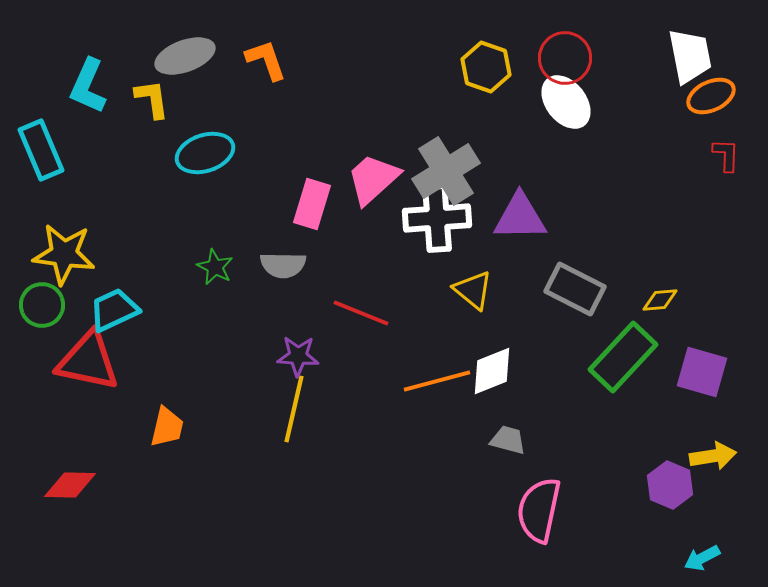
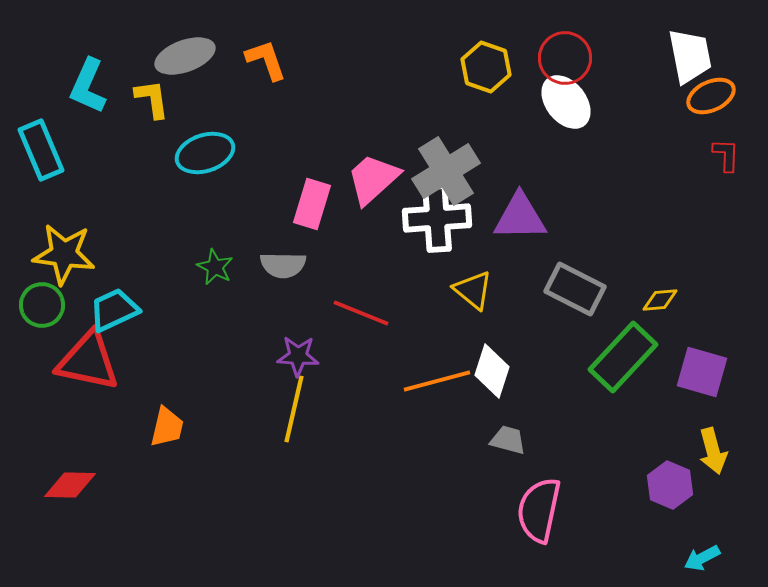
white diamond: rotated 50 degrees counterclockwise
yellow arrow: moved 5 px up; rotated 84 degrees clockwise
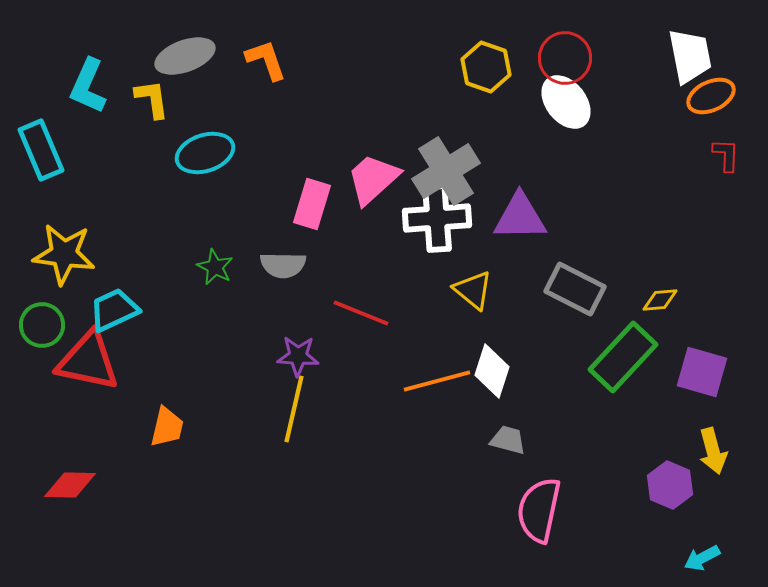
green circle: moved 20 px down
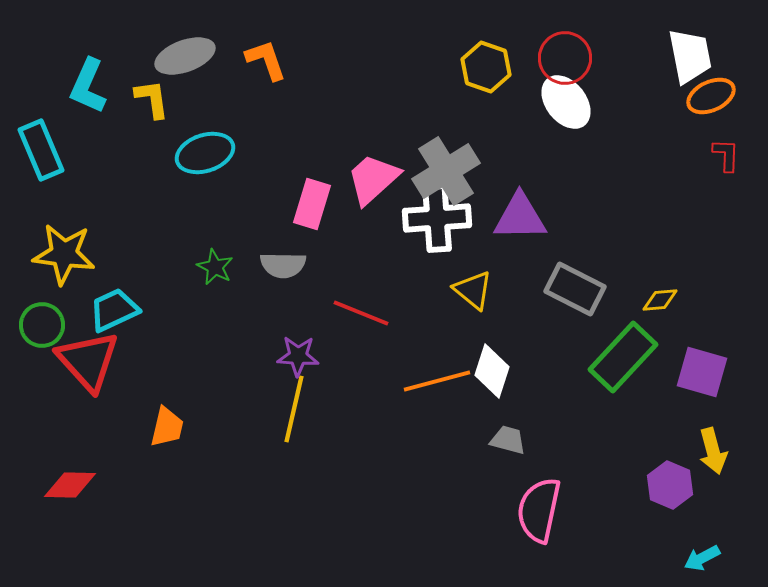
red triangle: rotated 36 degrees clockwise
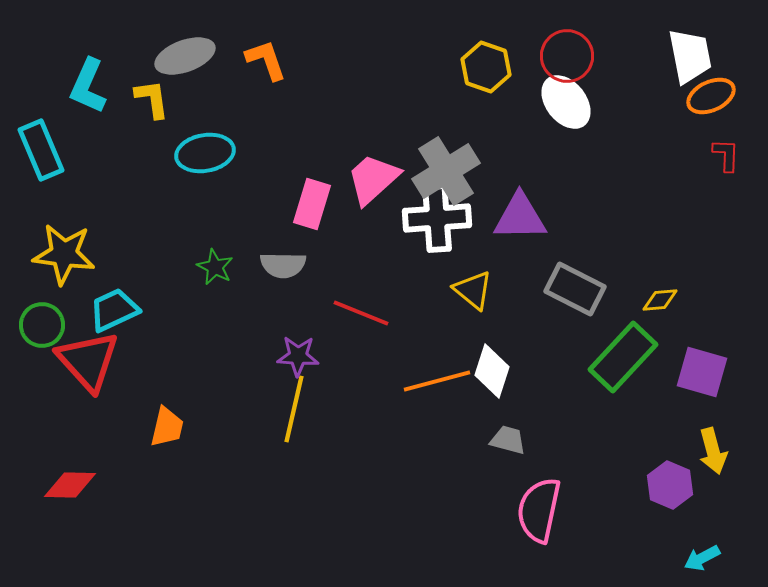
red circle: moved 2 px right, 2 px up
cyan ellipse: rotated 8 degrees clockwise
